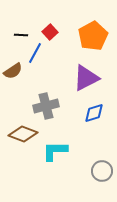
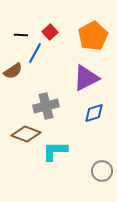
brown diamond: moved 3 px right
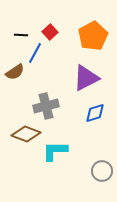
brown semicircle: moved 2 px right, 1 px down
blue diamond: moved 1 px right
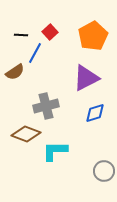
gray circle: moved 2 px right
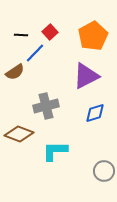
blue line: rotated 15 degrees clockwise
purple triangle: moved 2 px up
brown diamond: moved 7 px left
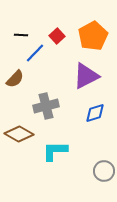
red square: moved 7 px right, 4 px down
brown semicircle: moved 7 px down; rotated 12 degrees counterclockwise
brown diamond: rotated 8 degrees clockwise
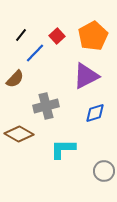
black line: rotated 56 degrees counterclockwise
cyan L-shape: moved 8 px right, 2 px up
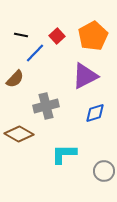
black line: rotated 64 degrees clockwise
purple triangle: moved 1 px left
cyan L-shape: moved 1 px right, 5 px down
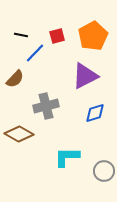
red square: rotated 28 degrees clockwise
cyan L-shape: moved 3 px right, 3 px down
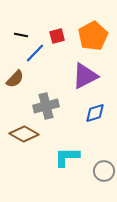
brown diamond: moved 5 px right
